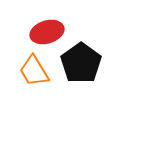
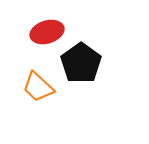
orange trapezoid: moved 4 px right, 16 px down; rotated 16 degrees counterclockwise
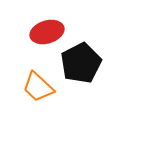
black pentagon: rotated 9 degrees clockwise
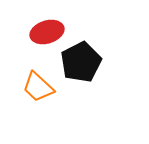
black pentagon: moved 1 px up
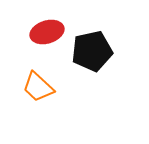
black pentagon: moved 11 px right, 11 px up; rotated 15 degrees clockwise
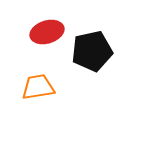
orange trapezoid: rotated 128 degrees clockwise
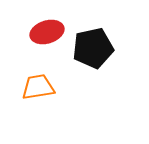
black pentagon: moved 1 px right, 3 px up
